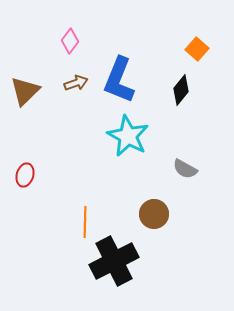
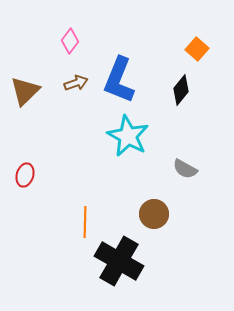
black cross: moved 5 px right; rotated 33 degrees counterclockwise
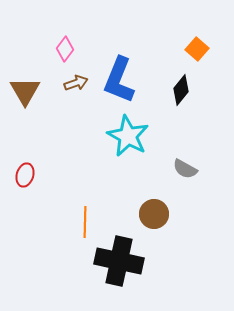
pink diamond: moved 5 px left, 8 px down
brown triangle: rotated 16 degrees counterclockwise
black cross: rotated 18 degrees counterclockwise
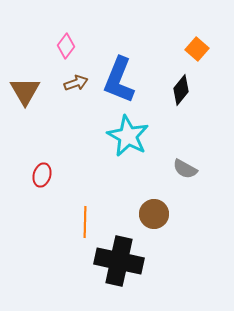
pink diamond: moved 1 px right, 3 px up
red ellipse: moved 17 px right
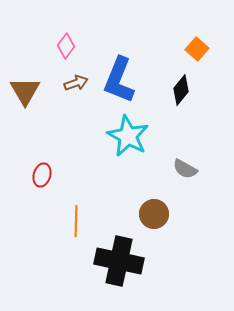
orange line: moved 9 px left, 1 px up
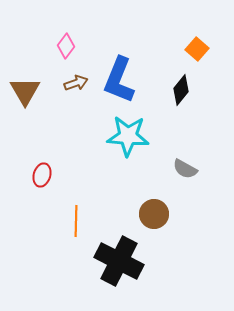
cyan star: rotated 24 degrees counterclockwise
black cross: rotated 15 degrees clockwise
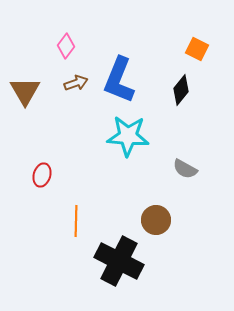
orange square: rotated 15 degrees counterclockwise
brown circle: moved 2 px right, 6 px down
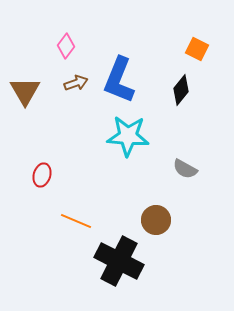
orange line: rotated 68 degrees counterclockwise
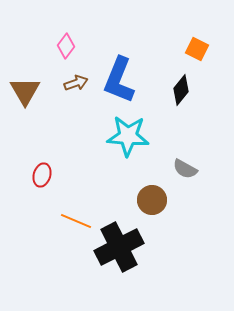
brown circle: moved 4 px left, 20 px up
black cross: moved 14 px up; rotated 36 degrees clockwise
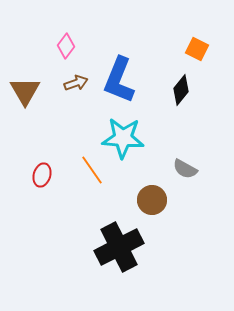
cyan star: moved 5 px left, 2 px down
orange line: moved 16 px right, 51 px up; rotated 32 degrees clockwise
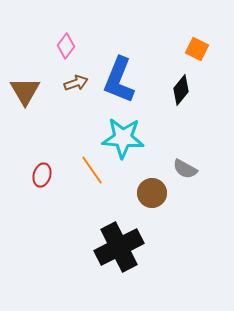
brown circle: moved 7 px up
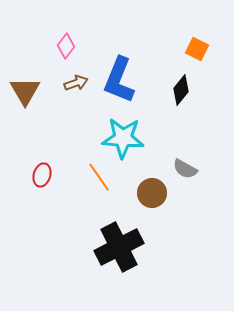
orange line: moved 7 px right, 7 px down
